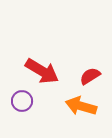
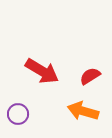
purple circle: moved 4 px left, 13 px down
orange arrow: moved 2 px right, 5 px down
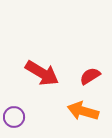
red arrow: moved 2 px down
purple circle: moved 4 px left, 3 px down
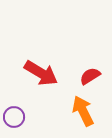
red arrow: moved 1 px left
orange arrow: rotated 48 degrees clockwise
